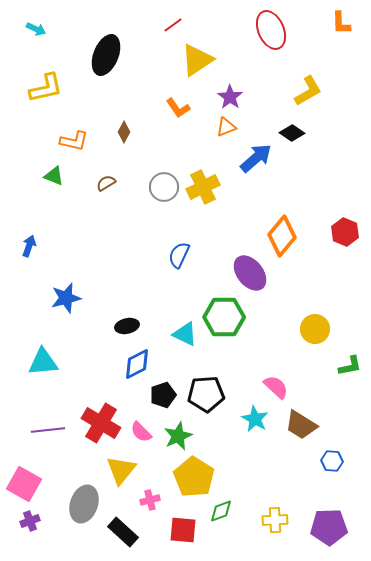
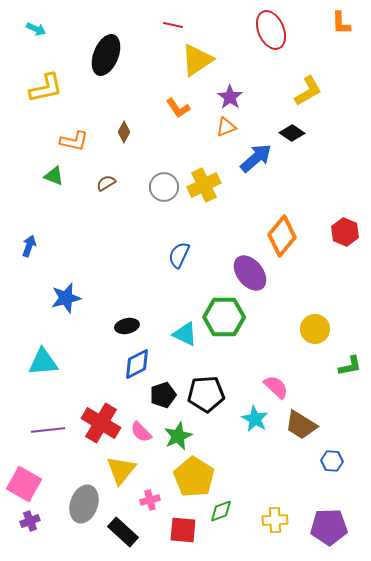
red line at (173, 25): rotated 48 degrees clockwise
yellow cross at (203, 187): moved 1 px right, 2 px up
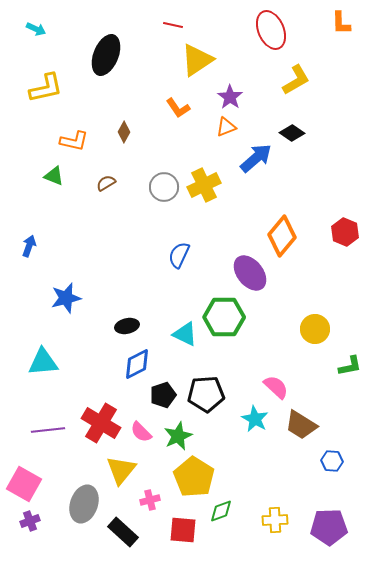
yellow L-shape at (308, 91): moved 12 px left, 11 px up
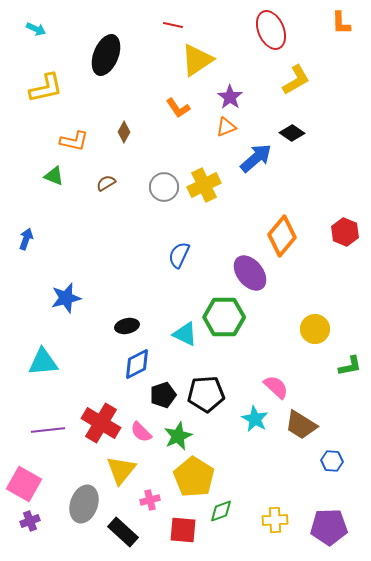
blue arrow at (29, 246): moved 3 px left, 7 px up
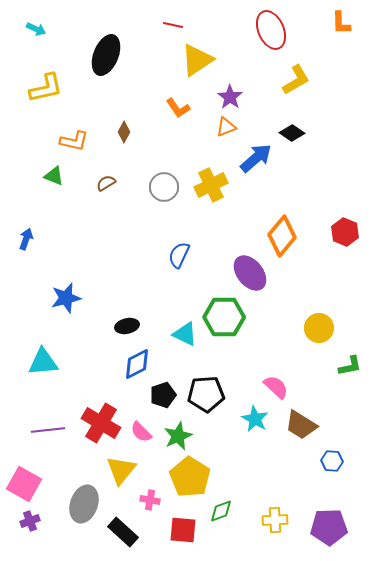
yellow cross at (204, 185): moved 7 px right
yellow circle at (315, 329): moved 4 px right, 1 px up
yellow pentagon at (194, 477): moved 4 px left
pink cross at (150, 500): rotated 24 degrees clockwise
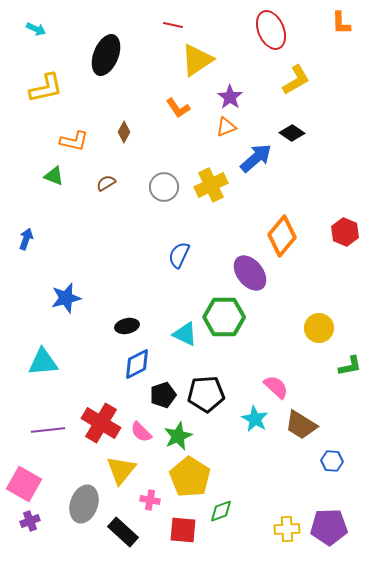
yellow cross at (275, 520): moved 12 px right, 9 px down
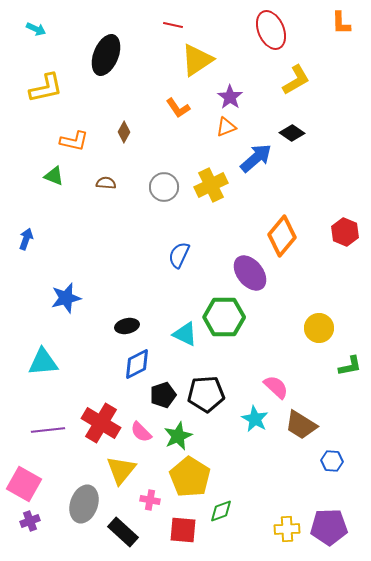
brown semicircle at (106, 183): rotated 36 degrees clockwise
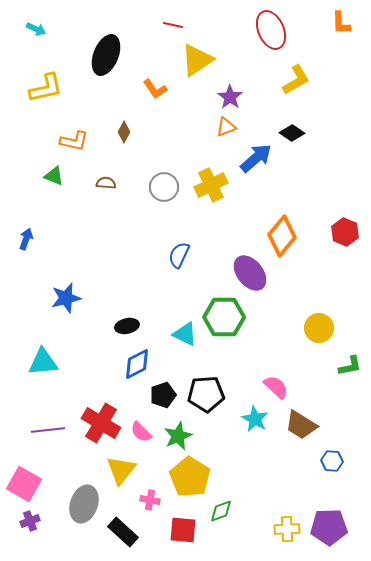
orange L-shape at (178, 108): moved 23 px left, 19 px up
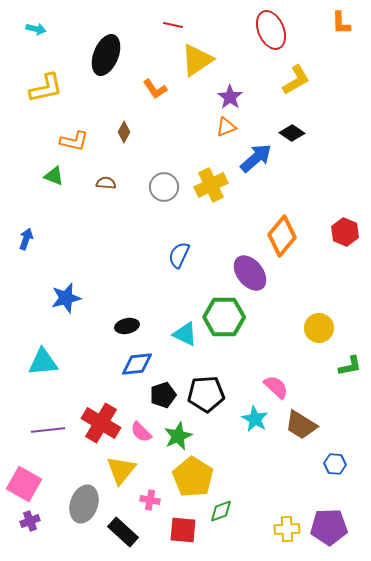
cyan arrow at (36, 29): rotated 12 degrees counterclockwise
blue diamond at (137, 364): rotated 20 degrees clockwise
blue hexagon at (332, 461): moved 3 px right, 3 px down
yellow pentagon at (190, 477): moved 3 px right
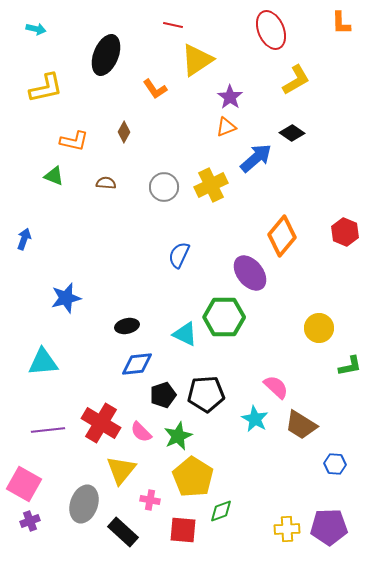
blue arrow at (26, 239): moved 2 px left
